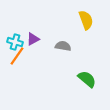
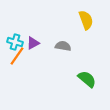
purple triangle: moved 4 px down
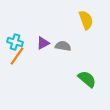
purple triangle: moved 10 px right
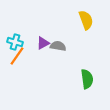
gray semicircle: moved 5 px left
green semicircle: rotated 42 degrees clockwise
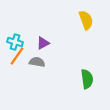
gray semicircle: moved 21 px left, 16 px down
